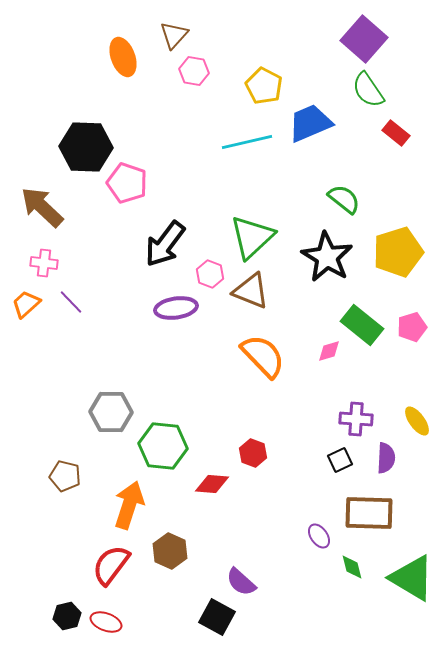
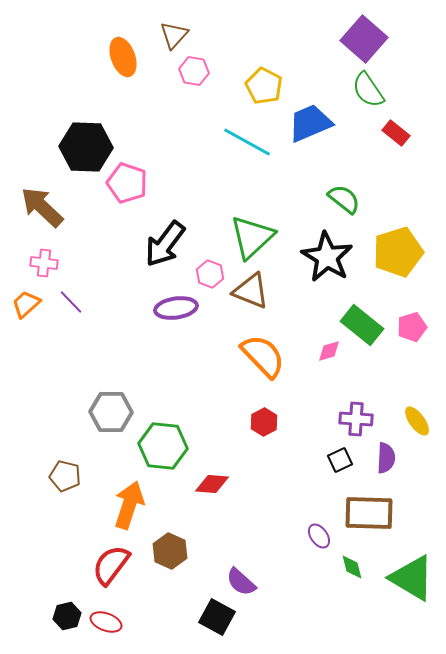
cyan line at (247, 142): rotated 42 degrees clockwise
red hexagon at (253, 453): moved 11 px right, 31 px up; rotated 12 degrees clockwise
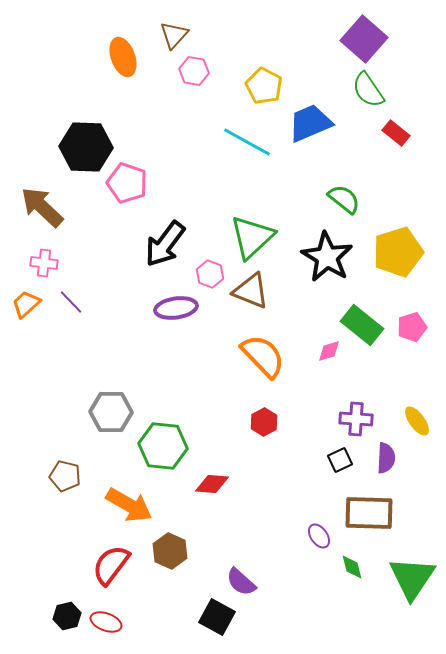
orange arrow at (129, 505): rotated 102 degrees clockwise
green triangle at (412, 578): rotated 33 degrees clockwise
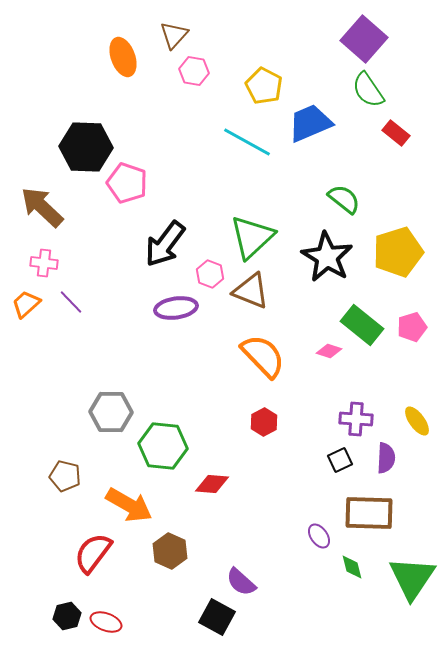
pink diamond at (329, 351): rotated 35 degrees clockwise
red semicircle at (111, 565): moved 18 px left, 12 px up
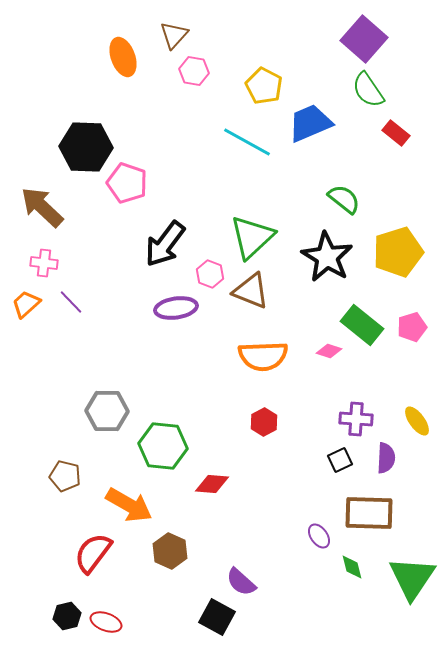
orange semicircle at (263, 356): rotated 132 degrees clockwise
gray hexagon at (111, 412): moved 4 px left, 1 px up
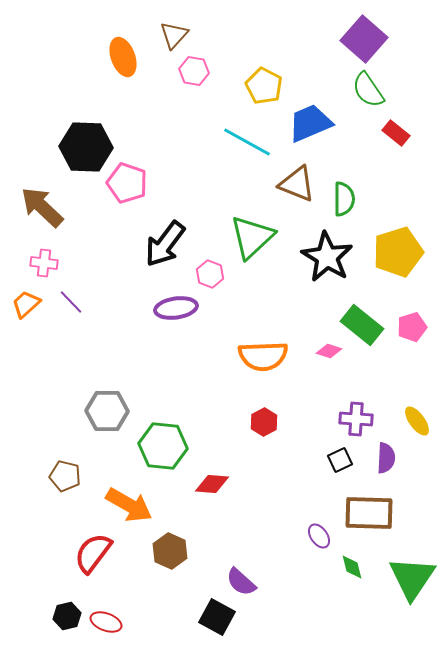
green semicircle at (344, 199): rotated 52 degrees clockwise
brown triangle at (251, 291): moved 46 px right, 107 px up
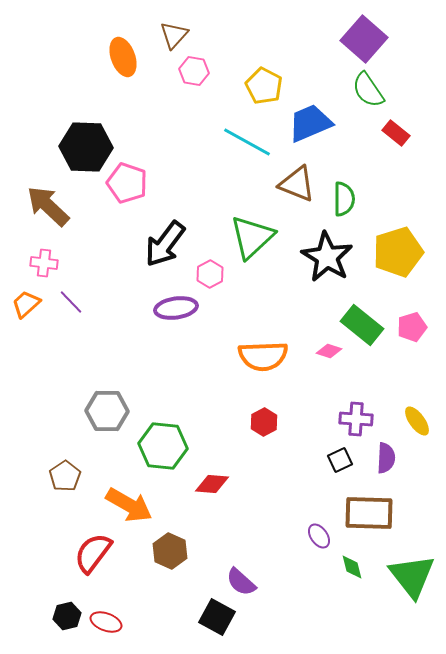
brown arrow at (42, 207): moved 6 px right, 1 px up
pink hexagon at (210, 274): rotated 12 degrees clockwise
brown pentagon at (65, 476): rotated 24 degrees clockwise
green triangle at (412, 578): moved 2 px up; rotated 12 degrees counterclockwise
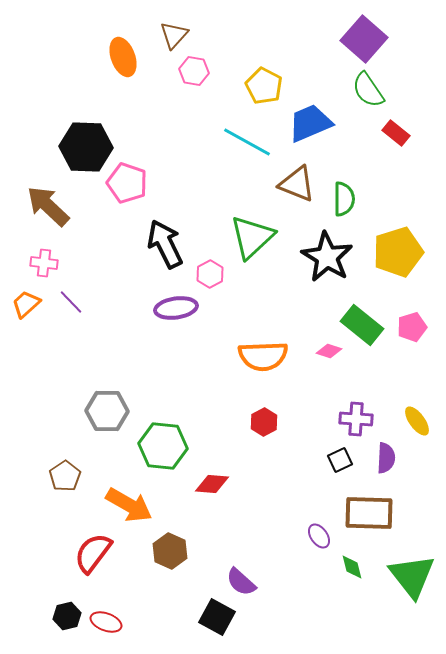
black arrow at (165, 244): rotated 117 degrees clockwise
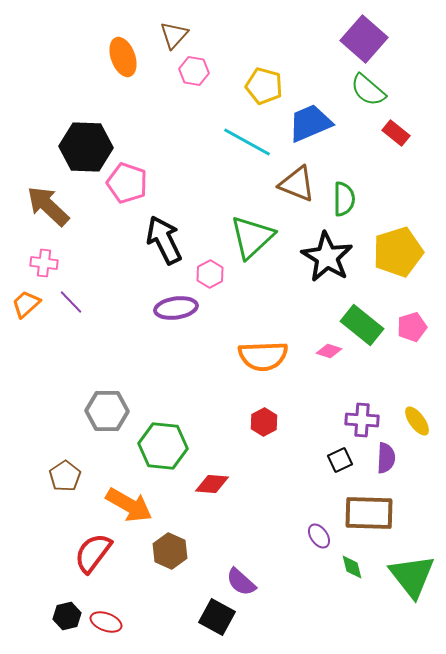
yellow pentagon at (264, 86): rotated 12 degrees counterclockwise
green semicircle at (368, 90): rotated 15 degrees counterclockwise
black arrow at (165, 244): moved 1 px left, 4 px up
purple cross at (356, 419): moved 6 px right, 1 px down
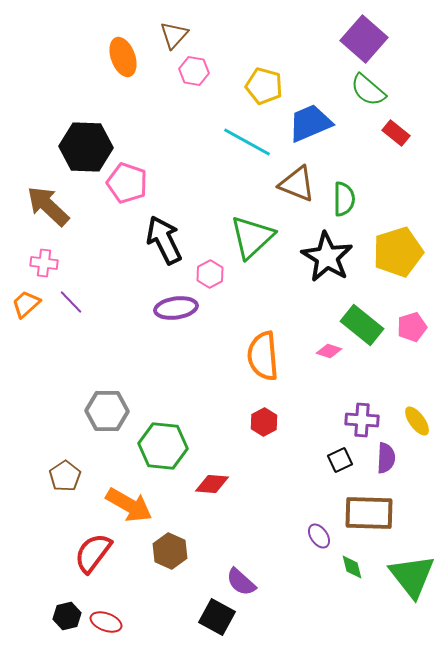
orange semicircle at (263, 356): rotated 87 degrees clockwise
